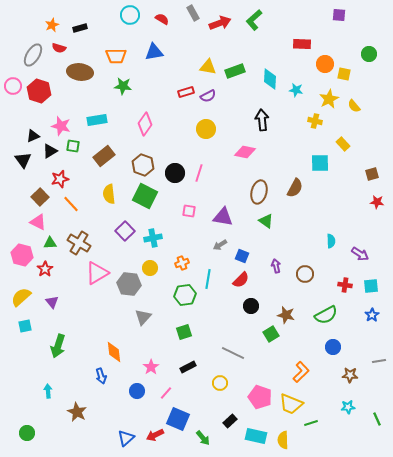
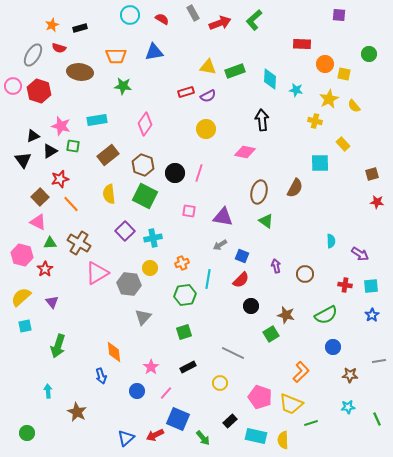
brown rectangle at (104, 156): moved 4 px right, 1 px up
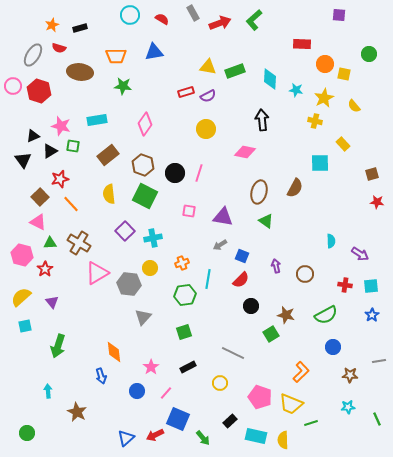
yellow star at (329, 99): moved 5 px left, 1 px up
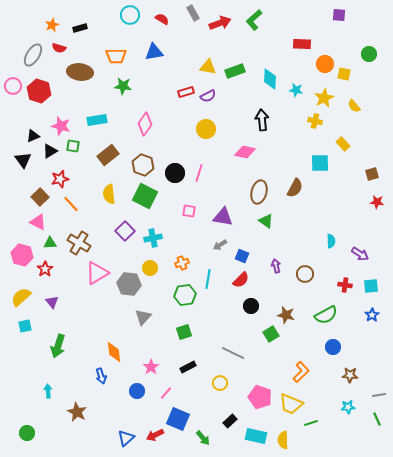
gray line at (379, 361): moved 34 px down
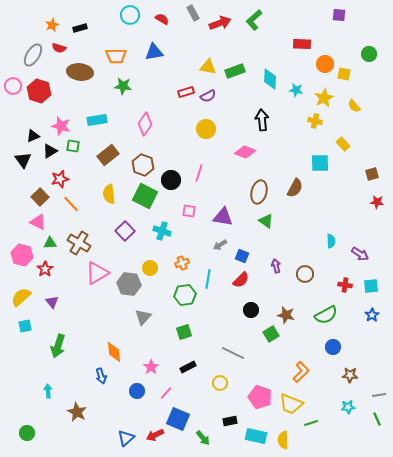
pink diamond at (245, 152): rotated 10 degrees clockwise
black circle at (175, 173): moved 4 px left, 7 px down
cyan cross at (153, 238): moved 9 px right, 7 px up; rotated 30 degrees clockwise
black circle at (251, 306): moved 4 px down
black rectangle at (230, 421): rotated 32 degrees clockwise
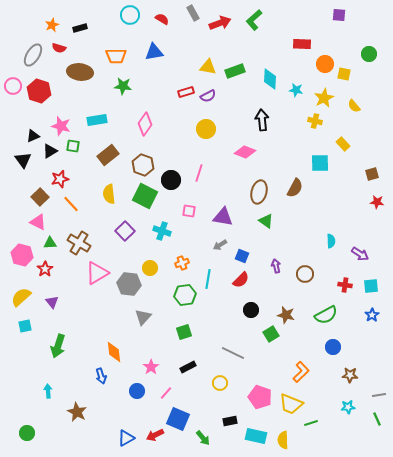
blue triangle at (126, 438): rotated 12 degrees clockwise
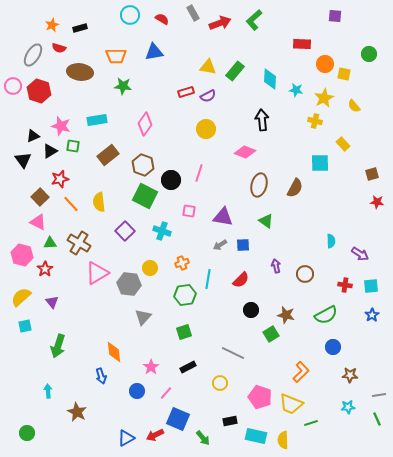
purple square at (339, 15): moved 4 px left, 1 px down
green rectangle at (235, 71): rotated 30 degrees counterclockwise
brown ellipse at (259, 192): moved 7 px up
yellow semicircle at (109, 194): moved 10 px left, 8 px down
blue square at (242, 256): moved 1 px right, 11 px up; rotated 24 degrees counterclockwise
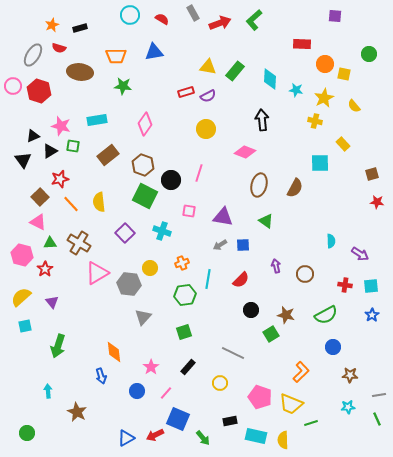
purple square at (125, 231): moved 2 px down
black rectangle at (188, 367): rotated 21 degrees counterclockwise
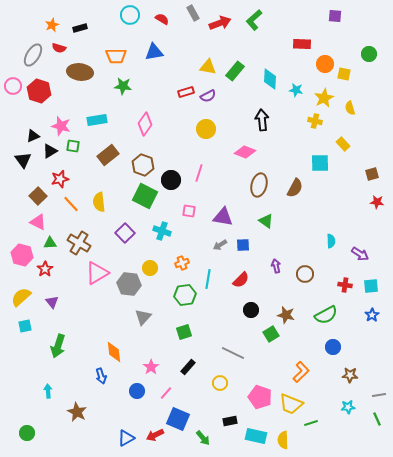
yellow semicircle at (354, 106): moved 4 px left, 2 px down; rotated 24 degrees clockwise
brown square at (40, 197): moved 2 px left, 1 px up
